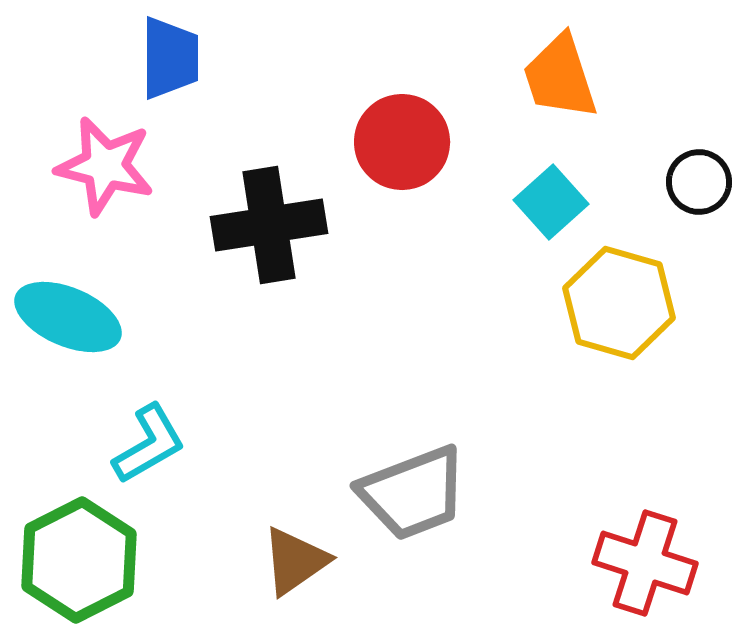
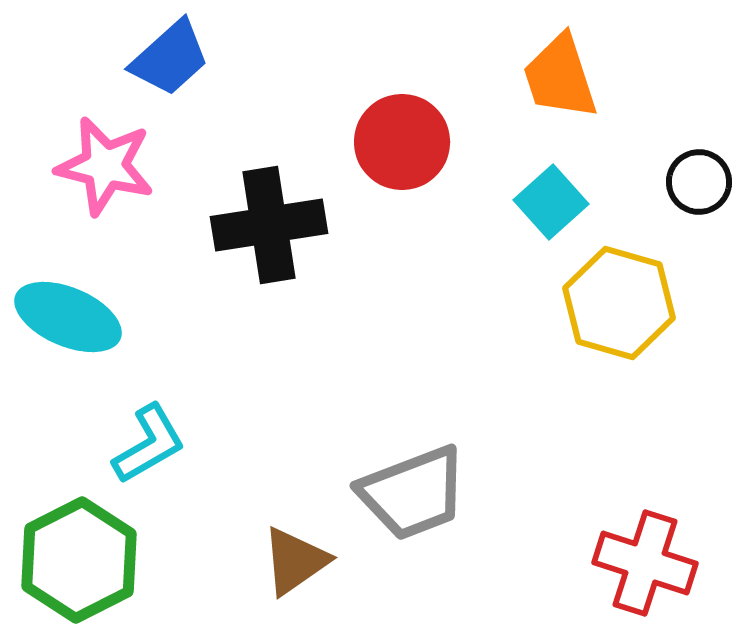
blue trapezoid: rotated 48 degrees clockwise
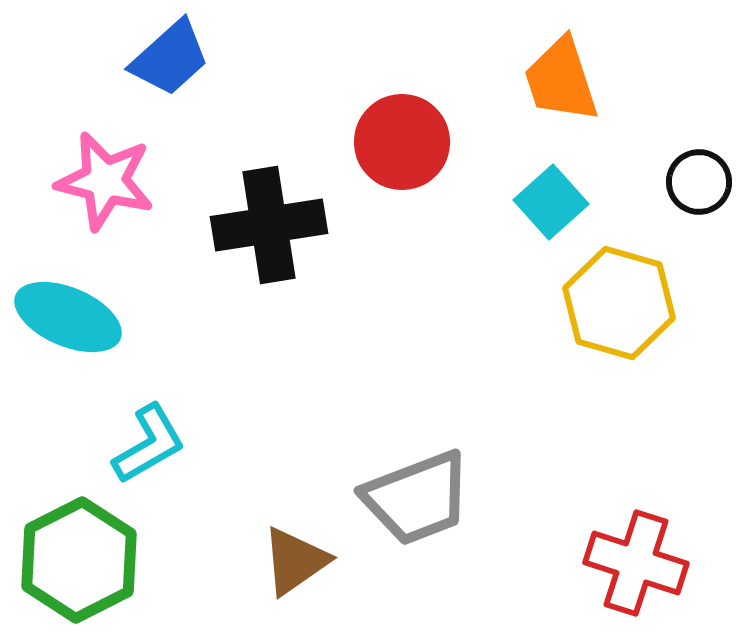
orange trapezoid: moved 1 px right, 3 px down
pink star: moved 15 px down
gray trapezoid: moved 4 px right, 5 px down
red cross: moved 9 px left
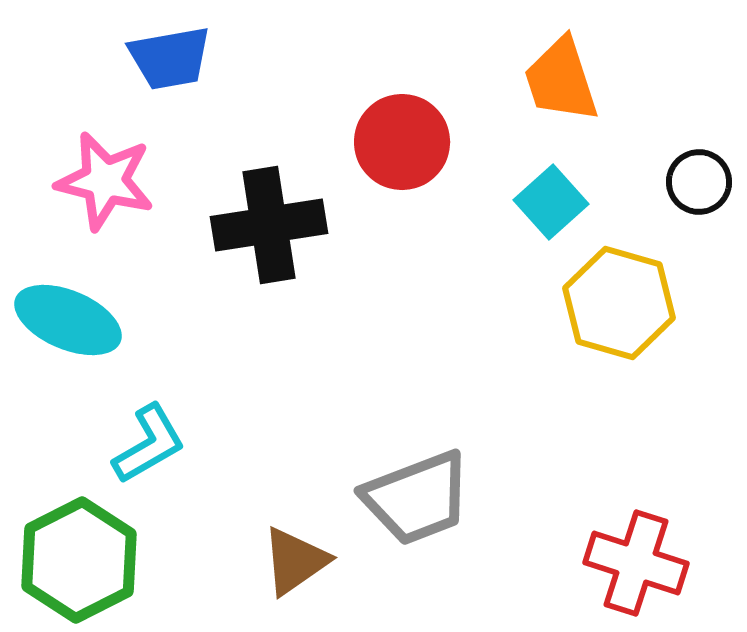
blue trapezoid: rotated 32 degrees clockwise
cyan ellipse: moved 3 px down
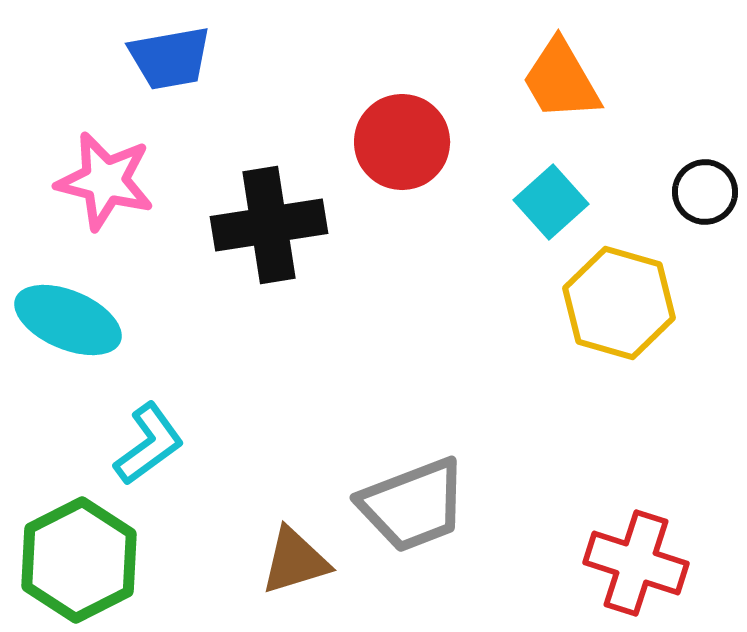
orange trapezoid: rotated 12 degrees counterclockwise
black circle: moved 6 px right, 10 px down
cyan L-shape: rotated 6 degrees counterclockwise
gray trapezoid: moved 4 px left, 7 px down
brown triangle: rotated 18 degrees clockwise
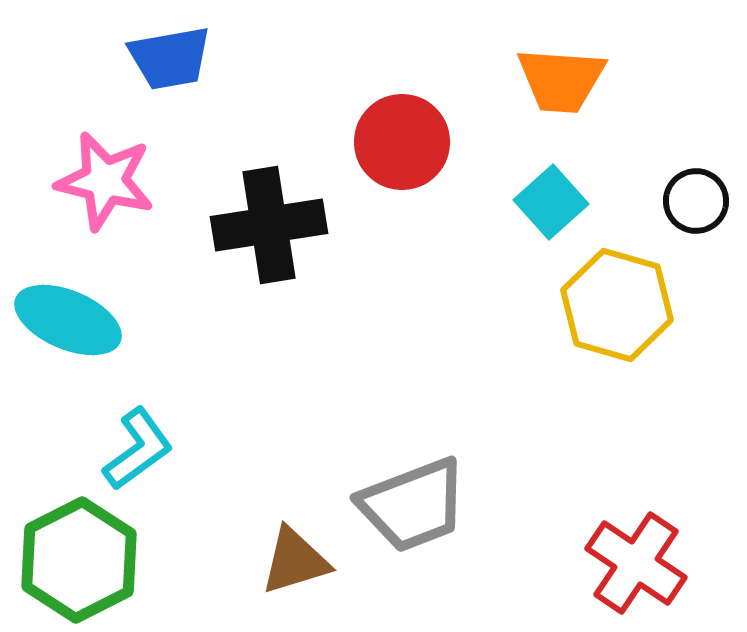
orange trapezoid: rotated 56 degrees counterclockwise
black circle: moved 9 px left, 9 px down
yellow hexagon: moved 2 px left, 2 px down
cyan L-shape: moved 11 px left, 5 px down
red cross: rotated 16 degrees clockwise
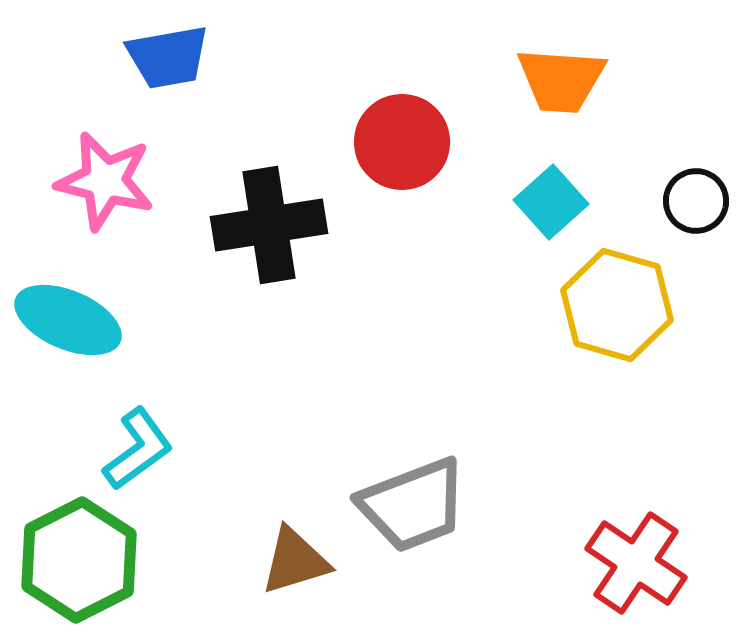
blue trapezoid: moved 2 px left, 1 px up
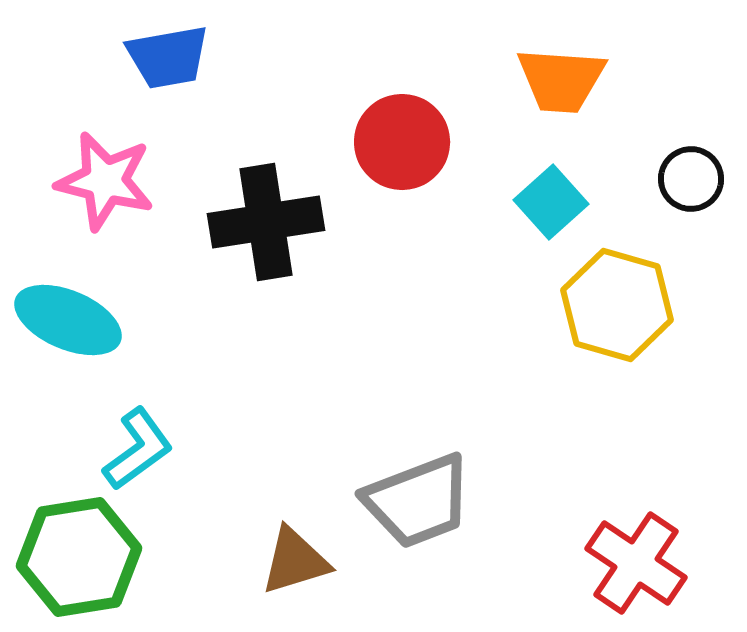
black circle: moved 5 px left, 22 px up
black cross: moved 3 px left, 3 px up
gray trapezoid: moved 5 px right, 4 px up
green hexagon: moved 3 px up; rotated 18 degrees clockwise
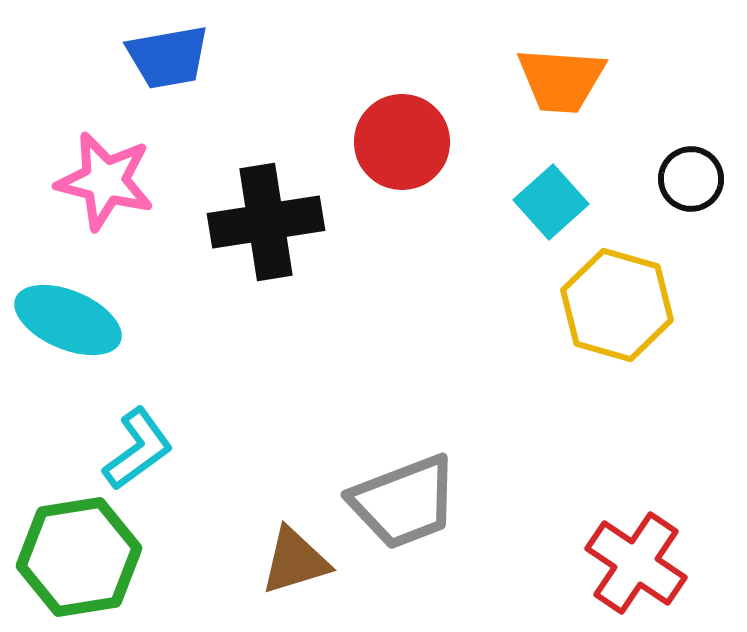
gray trapezoid: moved 14 px left, 1 px down
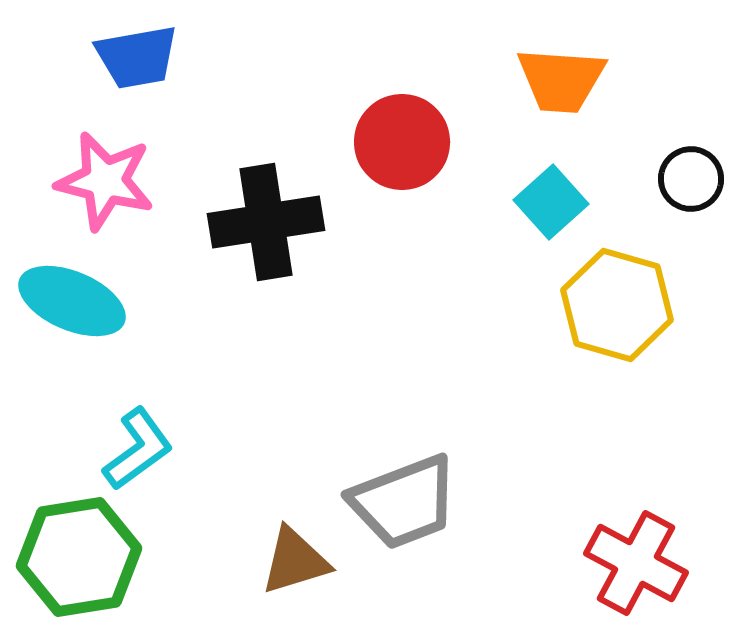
blue trapezoid: moved 31 px left
cyan ellipse: moved 4 px right, 19 px up
red cross: rotated 6 degrees counterclockwise
